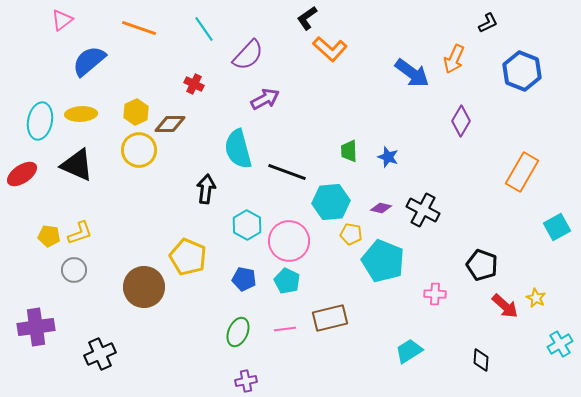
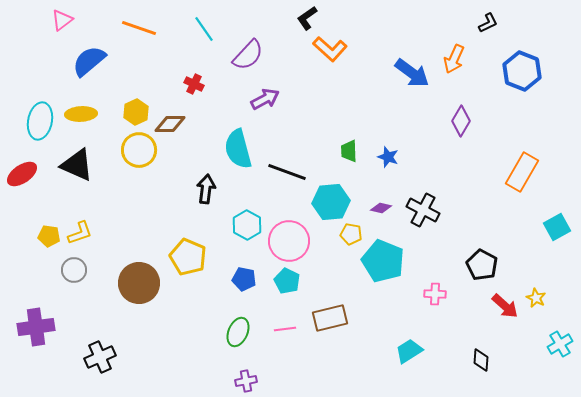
black pentagon at (482, 265): rotated 8 degrees clockwise
brown circle at (144, 287): moved 5 px left, 4 px up
black cross at (100, 354): moved 3 px down
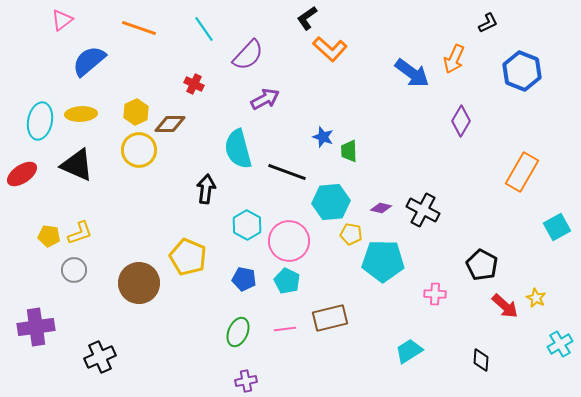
blue star at (388, 157): moved 65 px left, 20 px up
cyan pentagon at (383, 261): rotated 21 degrees counterclockwise
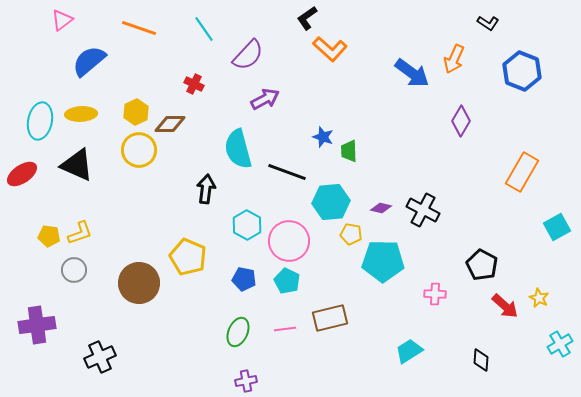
black L-shape at (488, 23): rotated 60 degrees clockwise
yellow star at (536, 298): moved 3 px right
purple cross at (36, 327): moved 1 px right, 2 px up
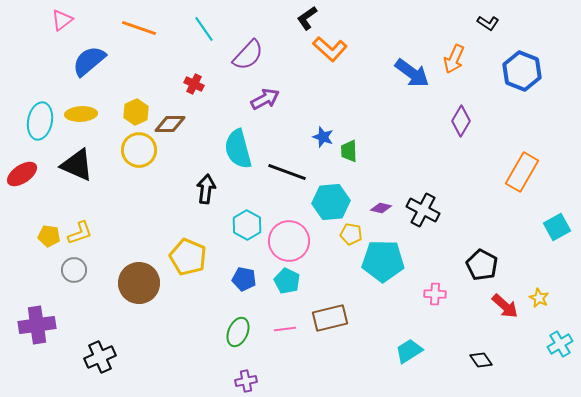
black diamond at (481, 360): rotated 40 degrees counterclockwise
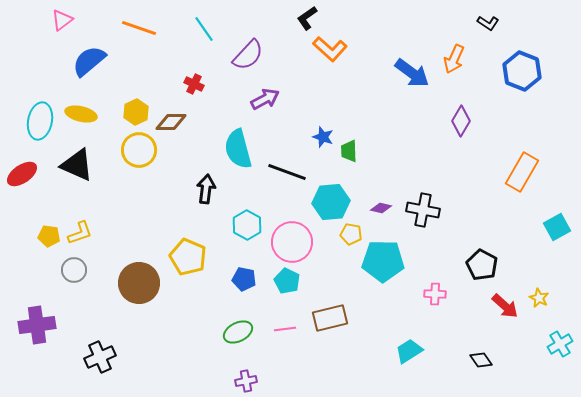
yellow ellipse at (81, 114): rotated 16 degrees clockwise
brown diamond at (170, 124): moved 1 px right, 2 px up
black cross at (423, 210): rotated 16 degrees counterclockwise
pink circle at (289, 241): moved 3 px right, 1 px down
green ellipse at (238, 332): rotated 40 degrees clockwise
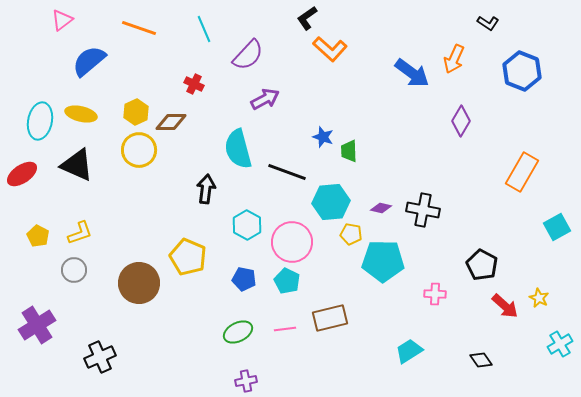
cyan line at (204, 29): rotated 12 degrees clockwise
yellow pentagon at (49, 236): moved 11 px left; rotated 20 degrees clockwise
purple cross at (37, 325): rotated 24 degrees counterclockwise
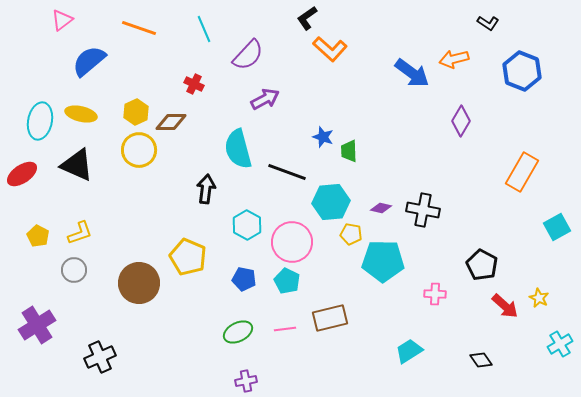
orange arrow at (454, 59): rotated 52 degrees clockwise
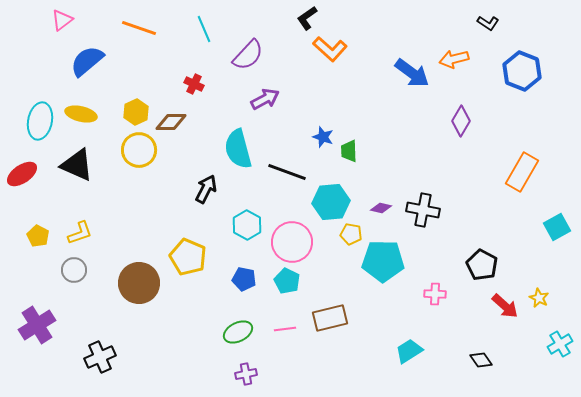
blue semicircle at (89, 61): moved 2 px left
black arrow at (206, 189): rotated 20 degrees clockwise
purple cross at (246, 381): moved 7 px up
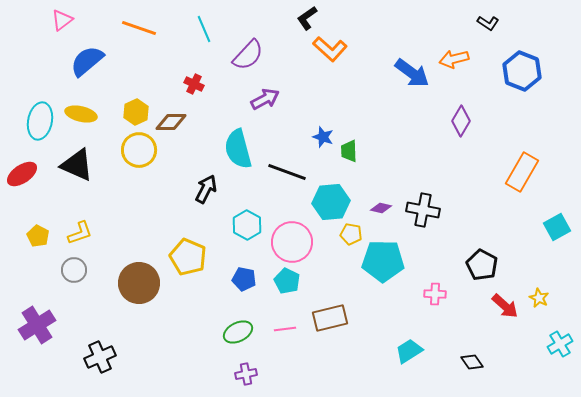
black diamond at (481, 360): moved 9 px left, 2 px down
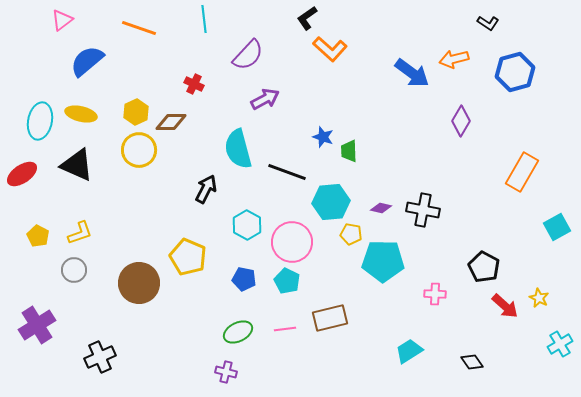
cyan line at (204, 29): moved 10 px up; rotated 16 degrees clockwise
blue hexagon at (522, 71): moved 7 px left, 1 px down; rotated 24 degrees clockwise
black pentagon at (482, 265): moved 2 px right, 2 px down
purple cross at (246, 374): moved 20 px left, 2 px up; rotated 25 degrees clockwise
